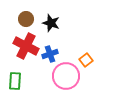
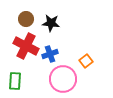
black star: rotated 12 degrees counterclockwise
orange square: moved 1 px down
pink circle: moved 3 px left, 3 px down
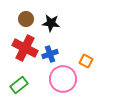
red cross: moved 1 px left, 2 px down
orange square: rotated 24 degrees counterclockwise
green rectangle: moved 4 px right, 4 px down; rotated 48 degrees clockwise
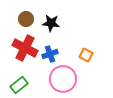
orange square: moved 6 px up
